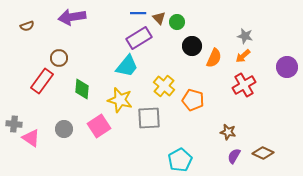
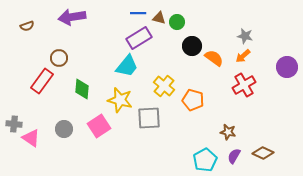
brown triangle: rotated 32 degrees counterclockwise
orange semicircle: rotated 78 degrees counterclockwise
cyan pentagon: moved 25 px right
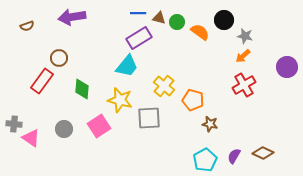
black circle: moved 32 px right, 26 px up
orange semicircle: moved 14 px left, 26 px up
brown star: moved 18 px left, 8 px up
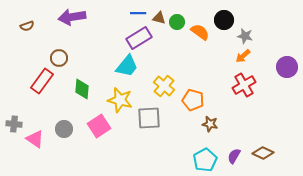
pink triangle: moved 4 px right, 1 px down
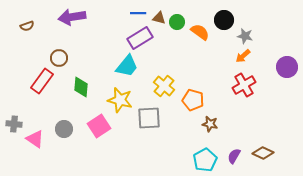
purple rectangle: moved 1 px right
green diamond: moved 1 px left, 2 px up
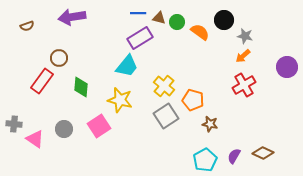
gray square: moved 17 px right, 2 px up; rotated 30 degrees counterclockwise
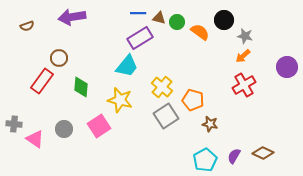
yellow cross: moved 2 px left, 1 px down
